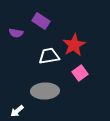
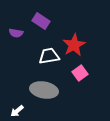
gray ellipse: moved 1 px left, 1 px up; rotated 12 degrees clockwise
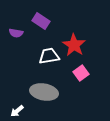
red star: rotated 10 degrees counterclockwise
pink square: moved 1 px right
gray ellipse: moved 2 px down
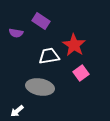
gray ellipse: moved 4 px left, 5 px up
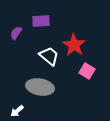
purple rectangle: rotated 36 degrees counterclockwise
purple semicircle: rotated 112 degrees clockwise
white trapezoid: rotated 50 degrees clockwise
pink square: moved 6 px right, 2 px up; rotated 21 degrees counterclockwise
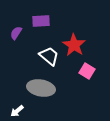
gray ellipse: moved 1 px right, 1 px down
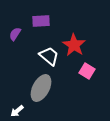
purple semicircle: moved 1 px left, 1 px down
gray ellipse: rotated 72 degrees counterclockwise
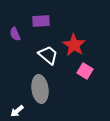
purple semicircle: rotated 56 degrees counterclockwise
white trapezoid: moved 1 px left, 1 px up
pink square: moved 2 px left
gray ellipse: moved 1 px left, 1 px down; rotated 36 degrees counterclockwise
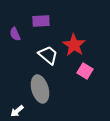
gray ellipse: rotated 8 degrees counterclockwise
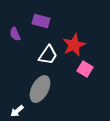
purple rectangle: rotated 18 degrees clockwise
red star: rotated 15 degrees clockwise
white trapezoid: rotated 85 degrees clockwise
pink square: moved 2 px up
gray ellipse: rotated 44 degrees clockwise
